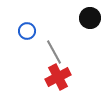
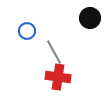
red cross: rotated 35 degrees clockwise
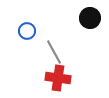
red cross: moved 1 px down
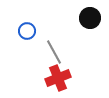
red cross: rotated 30 degrees counterclockwise
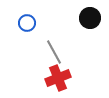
blue circle: moved 8 px up
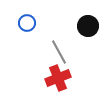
black circle: moved 2 px left, 8 px down
gray line: moved 5 px right
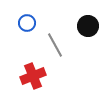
gray line: moved 4 px left, 7 px up
red cross: moved 25 px left, 2 px up
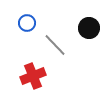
black circle: moved 1 px right, 2 px down
gray line: rotated 15 degrees counterclockwise
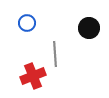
gray line: moved 9 px down; rotated 40 degrees clockwise
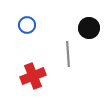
blue circle: moved 2 px down
gray line: moved 13 px right
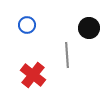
gray line: moved 1 px left, 1 px down
red cross: moved 1 px up; rotated 30 degrees counterclockwise
